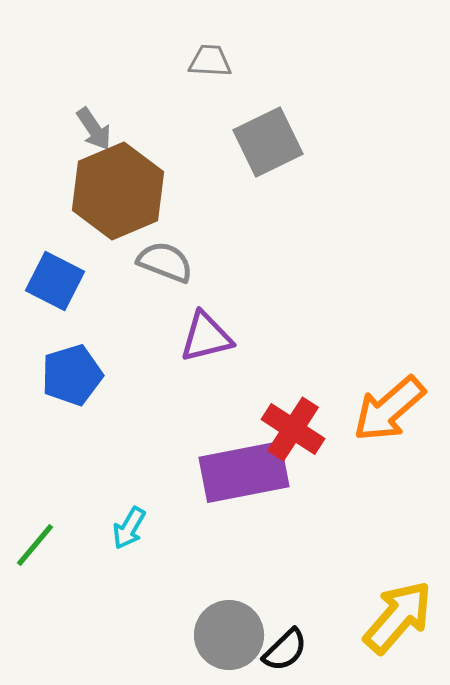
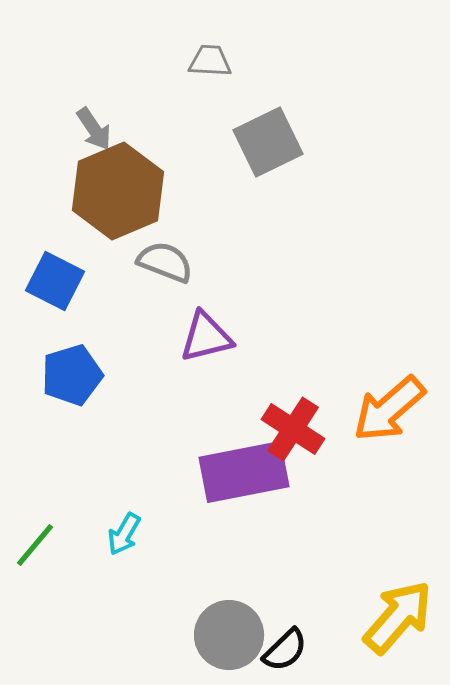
cyan arrow: moved 5 px left, 6 px down
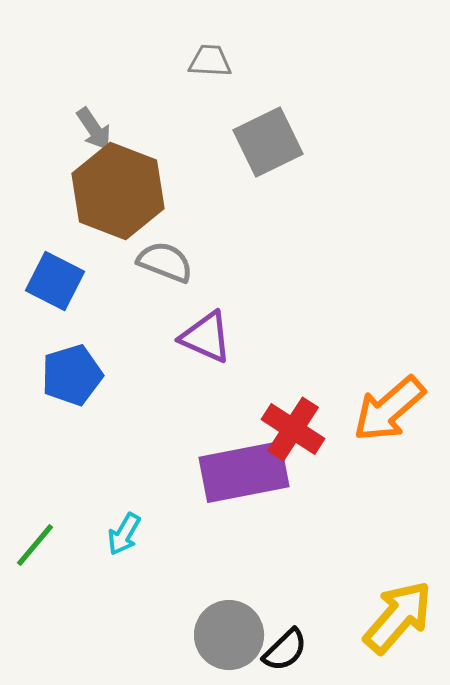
brown hexagon: rotated 16 degrees counterclockwise
purple triangle: rotated 38 degrees clockwise
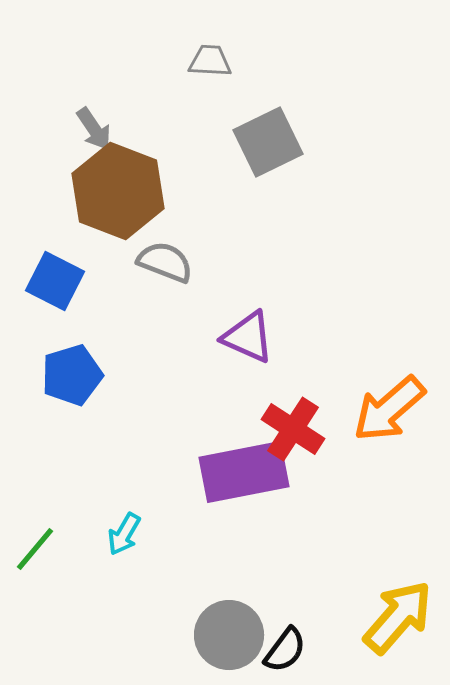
purple triangle: moved 42 px right
green line: moved 4 px down
black semicircle: rotated 9 degrees counterclockwise
